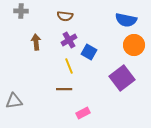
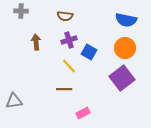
purple cross: rotated 14 degrees clockwise
orange circle: moved 9 px left, 3 px down
yellow line: rotated 21 degrees counterclockwise
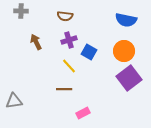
brown arrow: rotated 21 degrees counterclockwise
orange circle: moved 1 px left, 3 px down
purple square: moved 7 px right
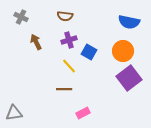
gray cross: moved 6 px down; rotated 24 degrees clockwise
blue semicircle: moved 3 px right, 2 px down
orange circle: moved 1 px left
gray triangle: moved 12 px down
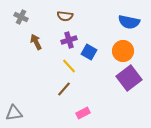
brown line: rotated 49 degrees counterclockwise
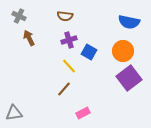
gray cross: moved 2 px left, 1 px up
brown arrow: moved 7 px left, 4 px up
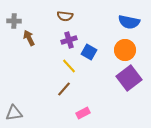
gray cross: moved 5 px left, 5 px down; rotated 24 degrees counterclockwise
orange circle: moved 2 px right, 1 px up
